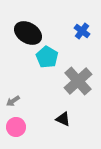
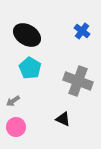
black ellipse: moved 1 px left, 2 px down
cyan pentagon: moved 17 px left, 11 px down
gray cross: rotated 28 degrees counterclockwise
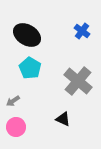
gray cross: rotated 20 degrees clockwise
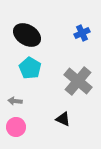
blue cross: moved 2 px down; rotated 28 degrees clockwise
gray arrow: moved 2 px right; rotated 40 degrees clockwise
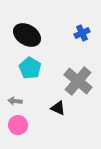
black triangle: moved 5 px left, 11 px up
pink circle: moved 2 px right, 2 px up
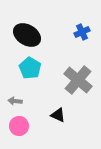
blue cross: moved 1 px up
gray cross: moved 1 px up
black triangle: moved 7 px down
pink circle: moved 1 px right, 1 px down
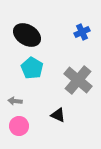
cyan pentagon: moved 2 px right
